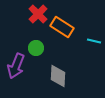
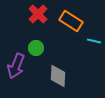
orange rectangle: moved 9 px right, 6 px up
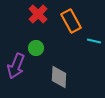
orange rectangle: rotated 30 degrees clockwise
gray diamond: moved 1 px right, 1 px down
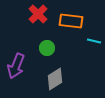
orange rectangle: rotated 55 degrees counterclockwise
green circle: moved 11 px right
gray diamond: moved 4 px left, 2 px down; rotated 55 degrees clockwise
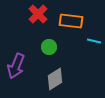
green circle: moved 2 px right, 1 px up
